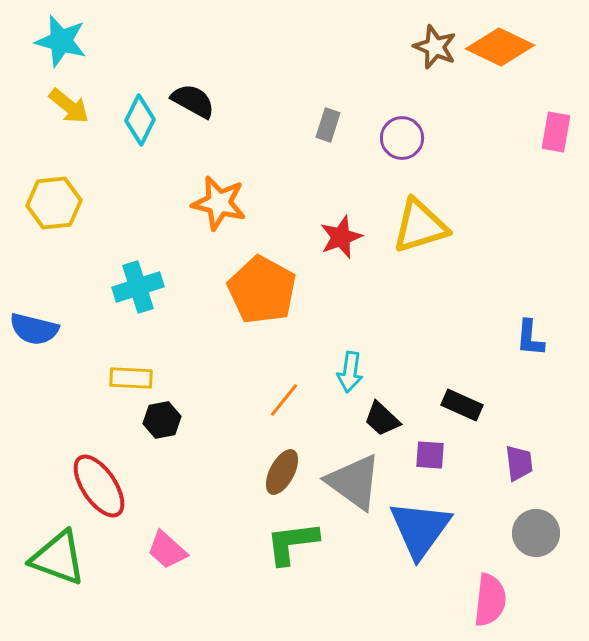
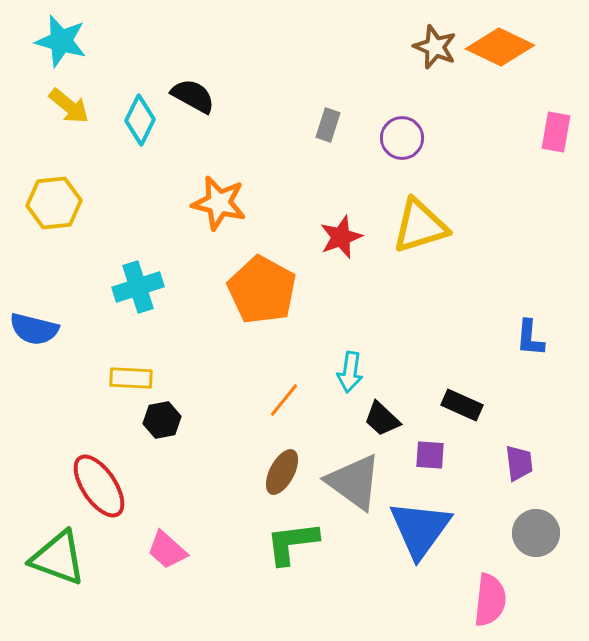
black semicircle: moved 5 px up
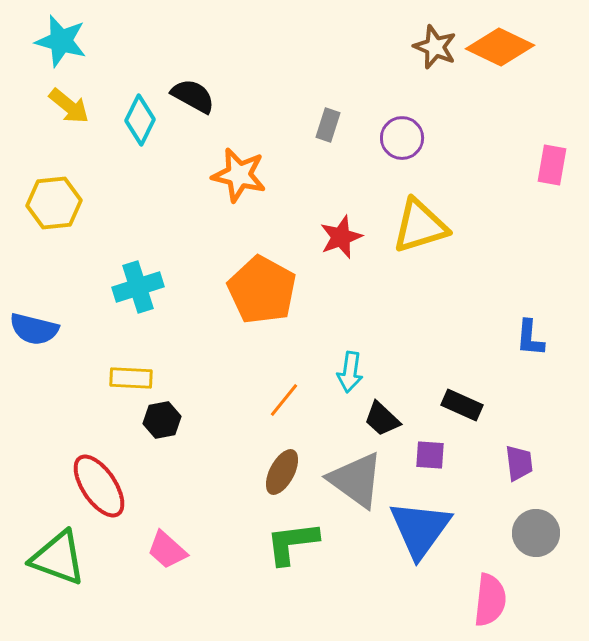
pink rectangle: moved 4 px left, 33 px down
orange star: moved 20 px right, 28 px up
gray triangle: moved 2 px right, 2 px up
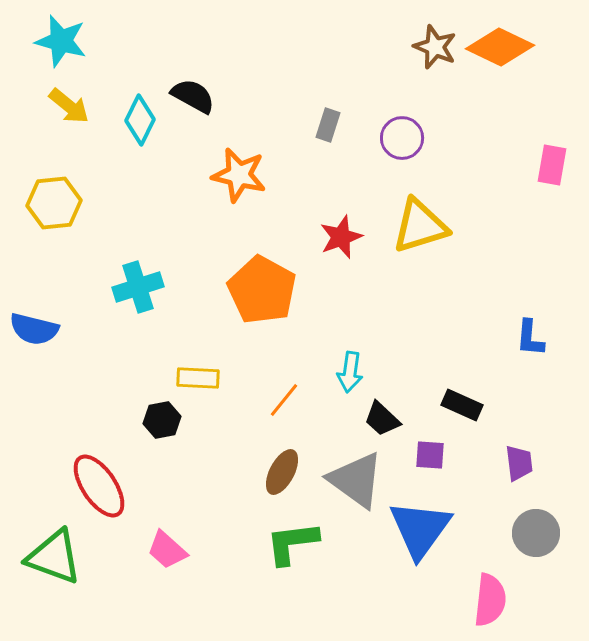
yellow rectangle: moved 67 px right
green triangle: moved 4 px left, 1 px up
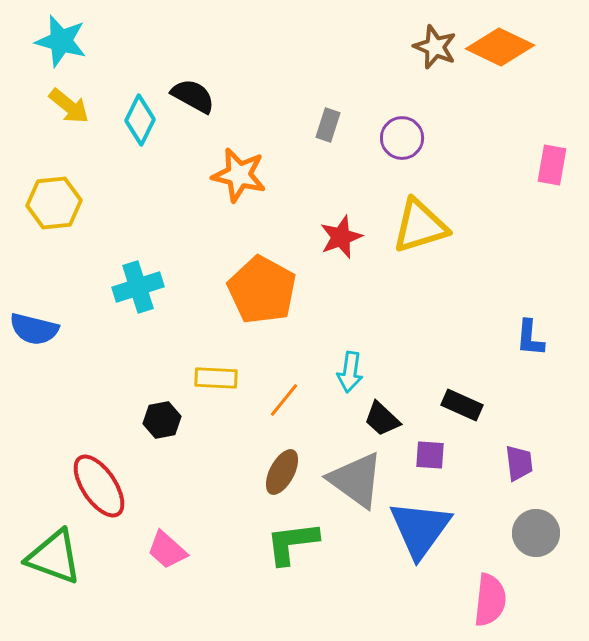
yellow rectangle: moved 18 px right
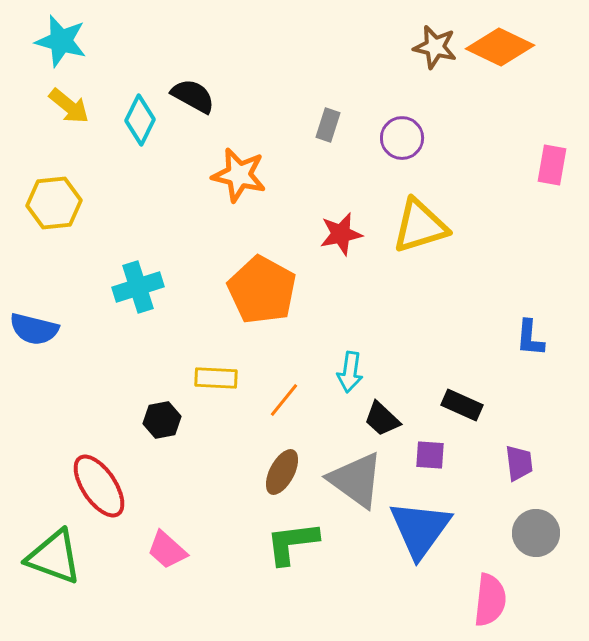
brown star: rotated 9 degrees counterclockwise
red star: moved 3 px up; rotated 9 degrees clockwise
